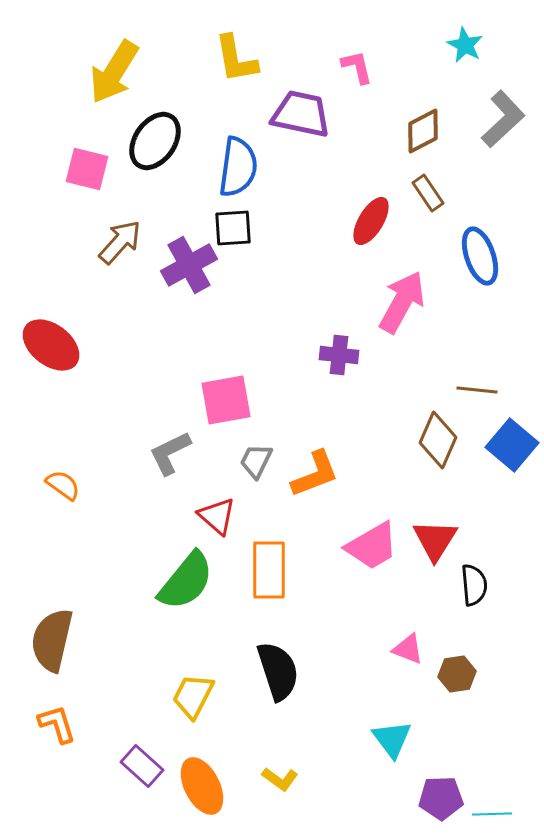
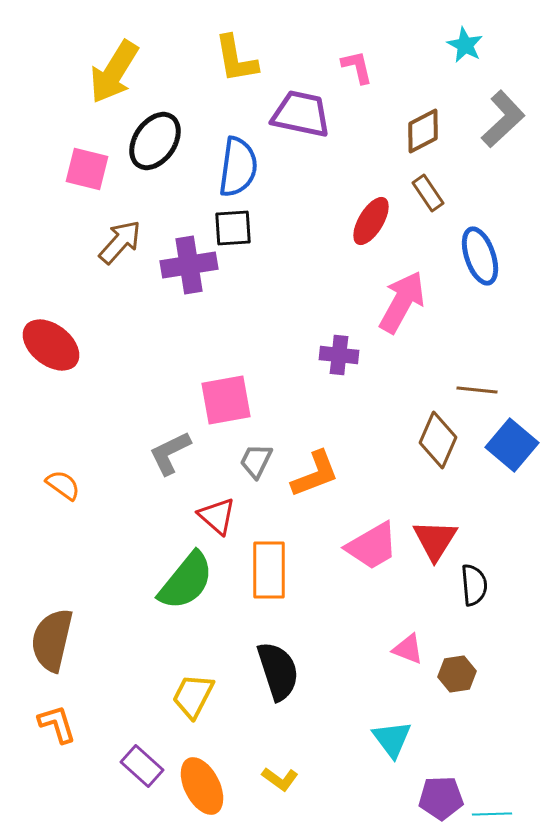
purple cross at (189, 265): rotated 20 degrees clockwise
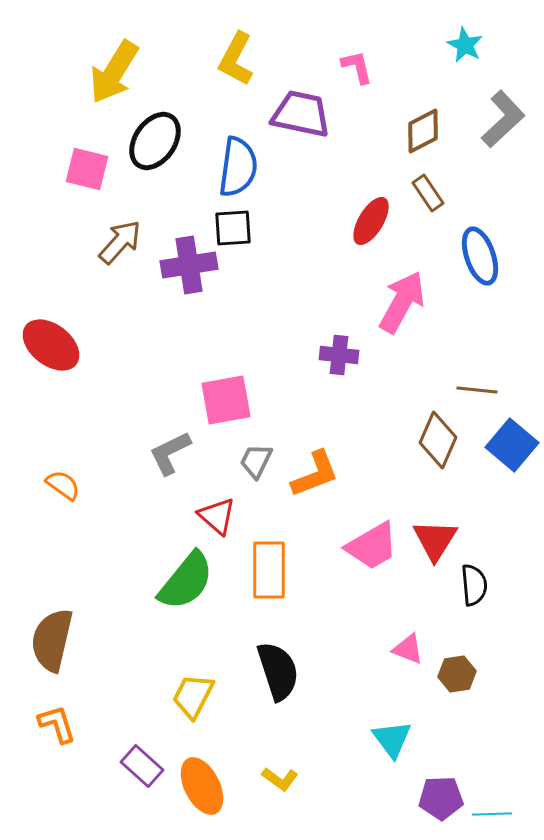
yellow L-shape at (236, 59): rotated 38 degrees clockwise
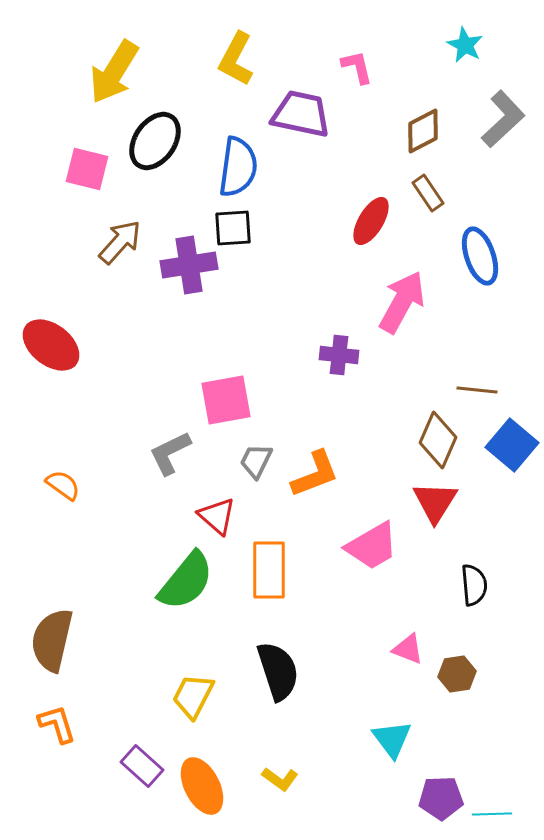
red triangle at (435, 540): moved 38 px up
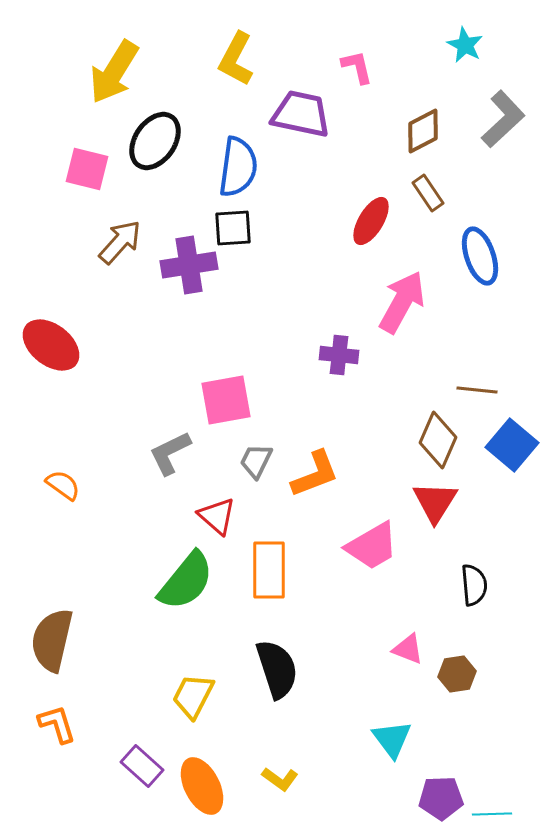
black semicircle at (278, 671): moved 1 px left, 2 px up
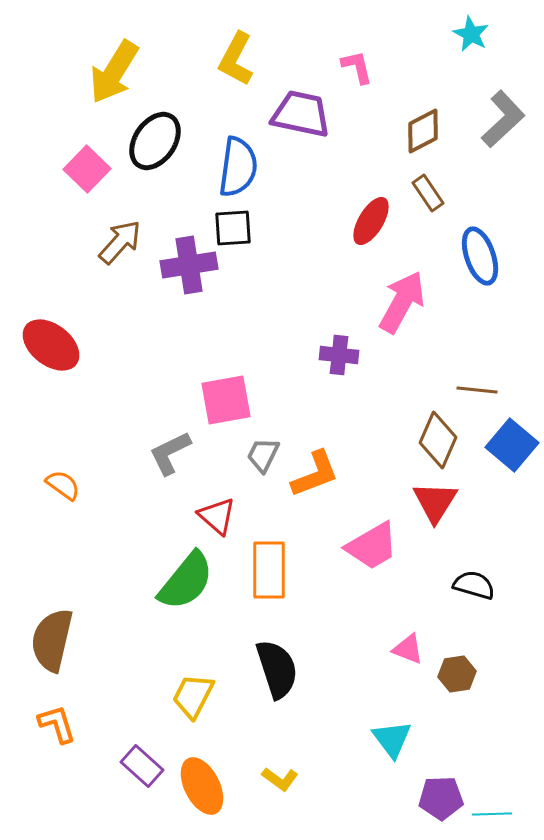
cyan star at (465, 45): moved 6 px right, 11 px up
pink square at (87, 169): rotated 30 degrees clockwise
gray trapezoid at (256, 461): moved 7 px right, 6 px up
black semicircle at (474, 585): rotated 69 degrees counterclockwise
